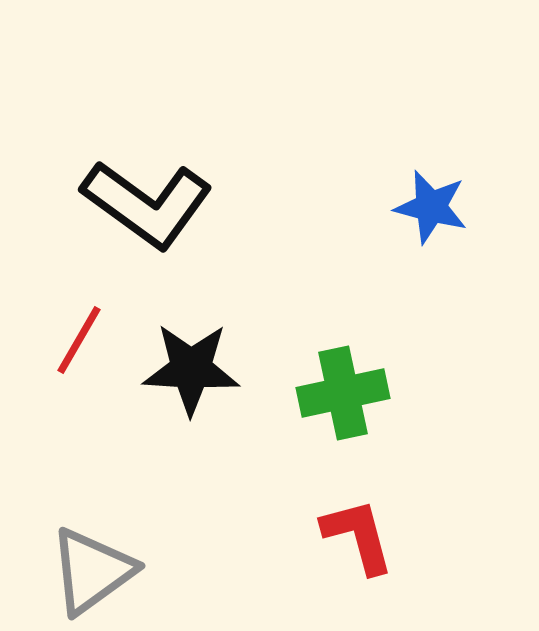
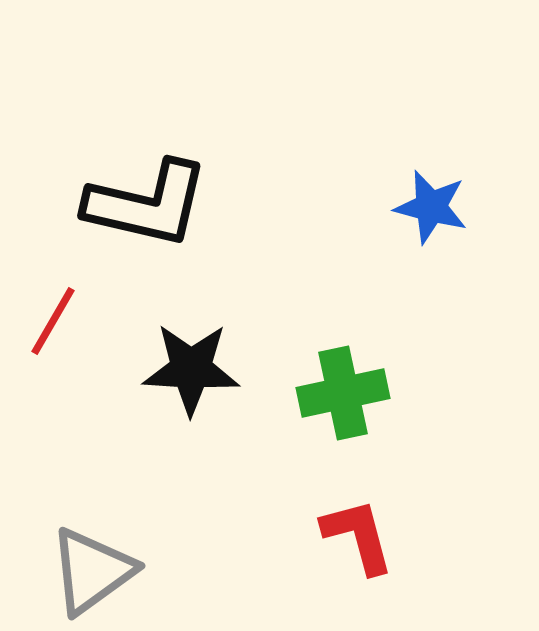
black L-shape: rotated 23 degrees counterclockwise
red line: moved 26 px left, 19 px up
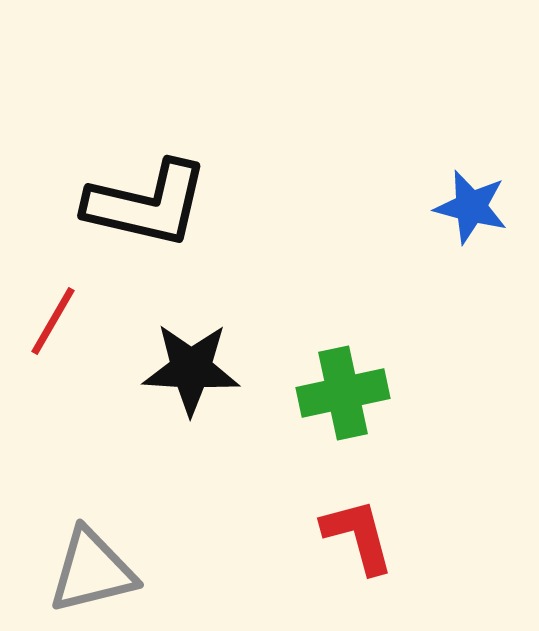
blue star: moved 40 px right
gray triangle: rotated 22 degrees clockwise
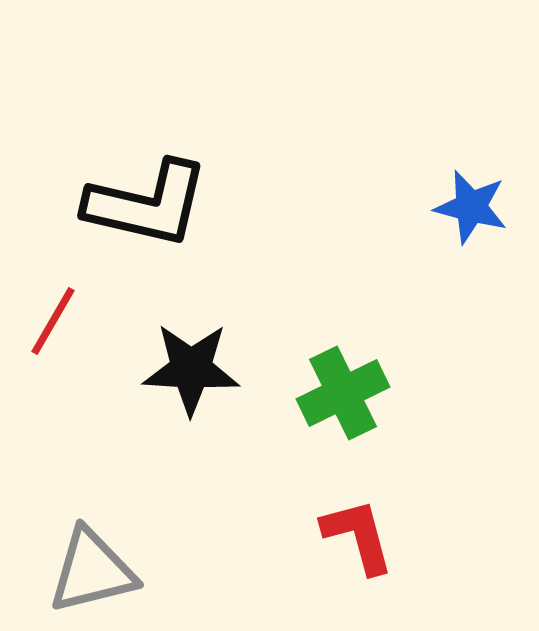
green cross: rotated 14 degrees counterclockwise
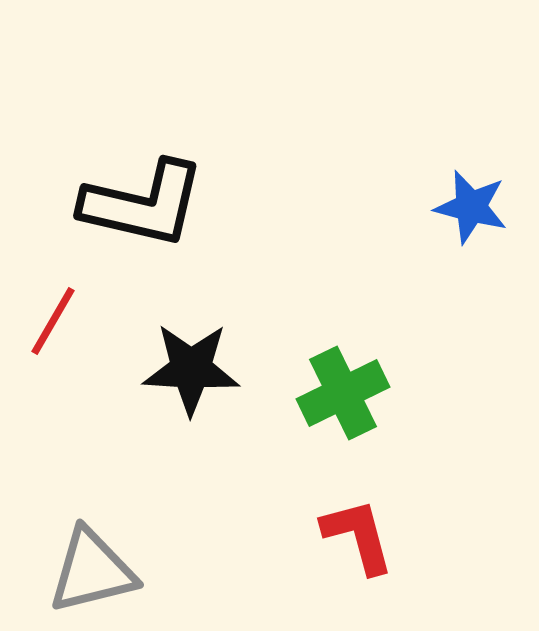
black L-shape: moved 4 px left
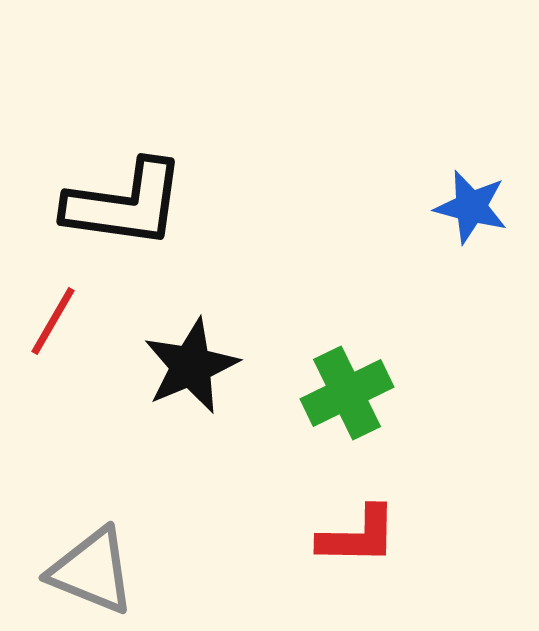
black L-shape: moved 18 px left; rotated 5 degrees counterclockwise
black star: moved 3 px up; rotated 26 degrees counterclockwise
green cross: moved 4 px right
red L-shape: rotated 106 degrees clockwise
gray triangle: rotated 36 degrees clockwise
